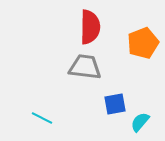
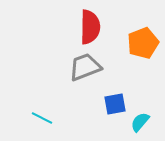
gray trapezoid: rotated 28 degrees counterclockwise
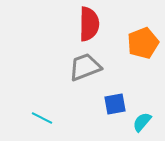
red semicircle: moved 1 px left, 3 px up
cyan semicircle: moved 2 px right
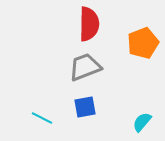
blue square: moved 30 px left, 3 px down
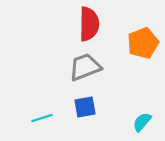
cyan line: rotated 45 degrees counterclockwise
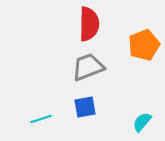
orange pentagon: moved 1 px right, 2 px down
gray trapezoid: moved 3 px right
cyan line: moved 1 px left, 1 px down
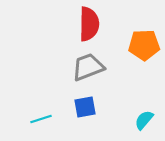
orange pentagon: rotated 20 degrees clockwise
cyan semicircle: moved 2 px right, 2 px up
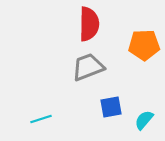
blue square: moved 26 px right
